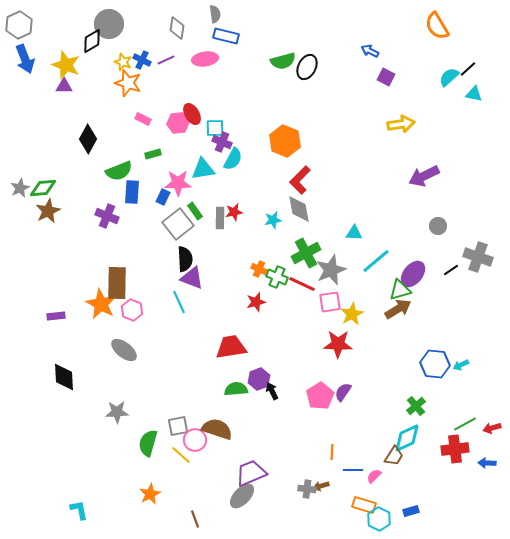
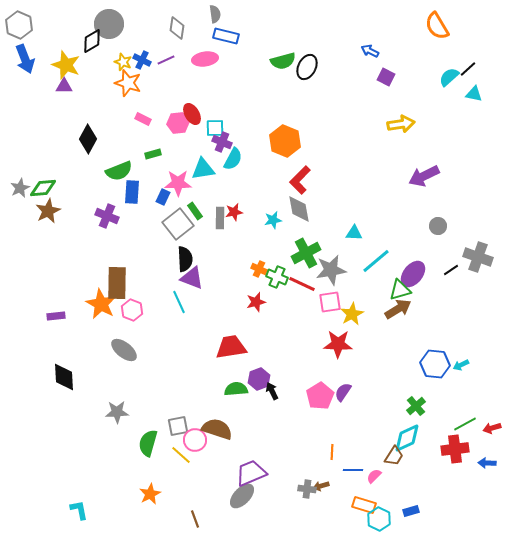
gray hexagon at (19, 25): rotated 12 degrees counterclockwise
gray star at (331, 270): rotated 12 degrees clockwise
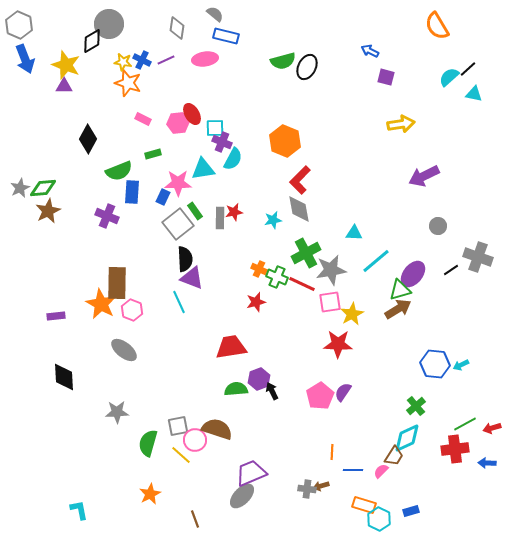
gray semicircle at (215, 14): rotated 42 degrees counterclockwise
yellow star at (123, 62): rotated 12 degrees counterclockwise
purple square at (386, 77): rotated 12 degrees counterclockwise
pink semicircle at (374, 476): moved 7 px right, 5 px up
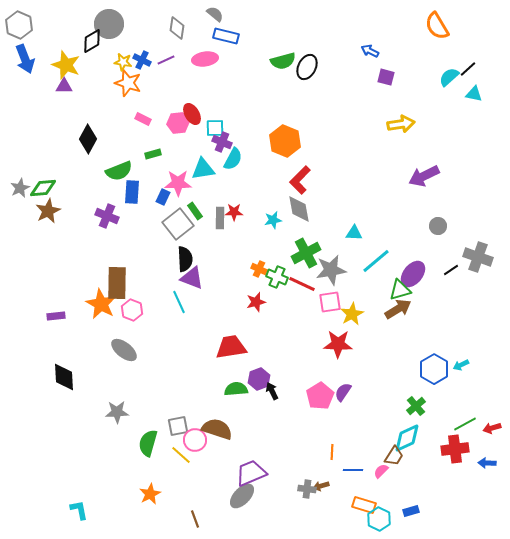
red star at (234, 212): rotated 12 degrees clockwise
blue hexagon at (435, 364): moved 1 px left, 5 px down; rotated 24 degrees clockwise
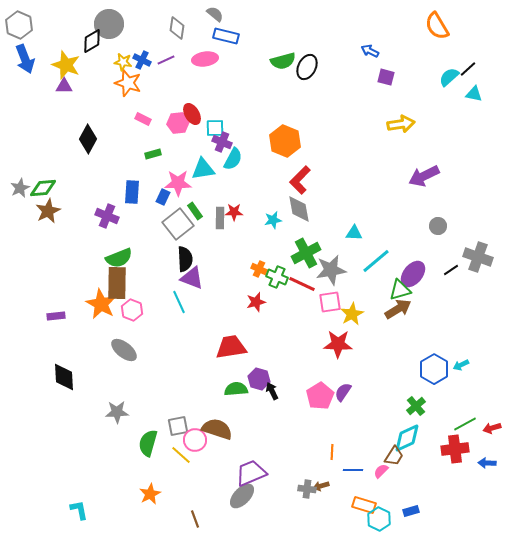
green semicircle at (119, 171): moved 87 px down
purple hexagon at (259, 379): rotated 25 degrees counterclockwise
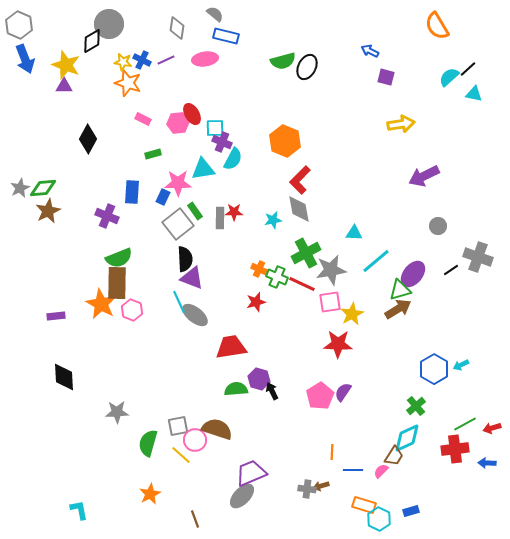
gray ellipse at (124, 350): moved 71 px right, 35 px up
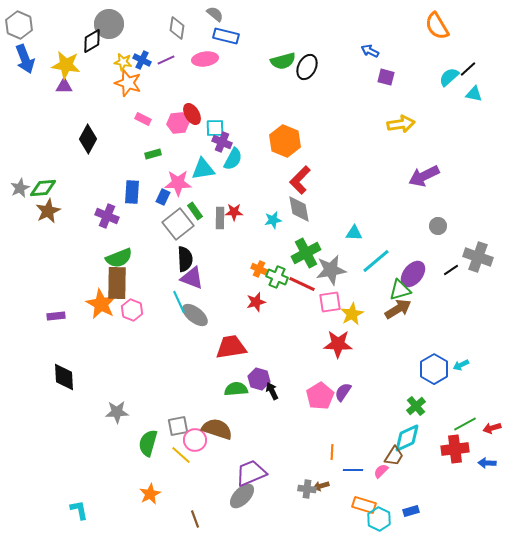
yellow star at (66, 65): rotated 12 degrees counterclockwise
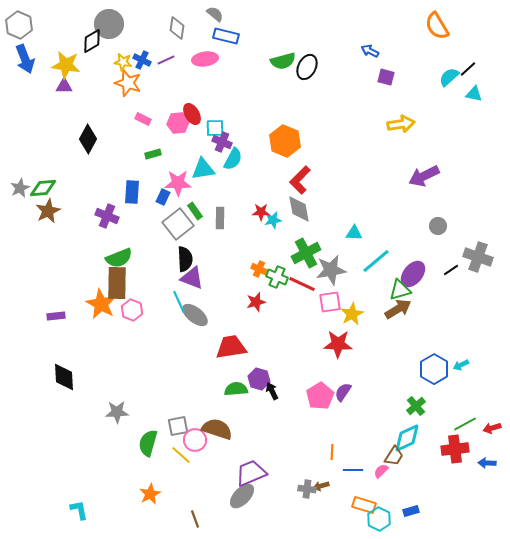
red star at (234, 212): moved 27 px right
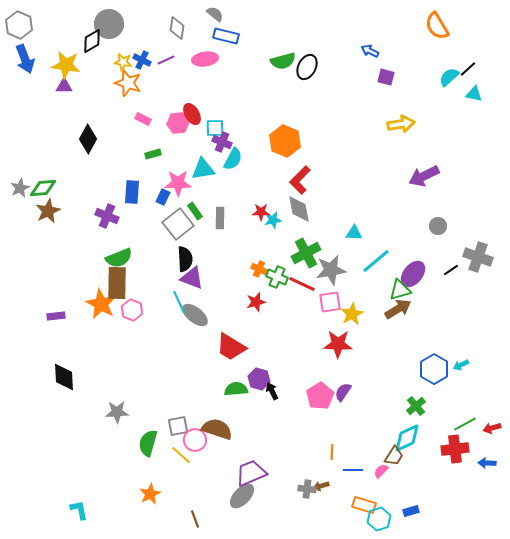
red trapezoid at (231, 347): rotated 140 degrees counterclockwise
cyan hexagon at (379, 519): rotated 15 degrees clockwise
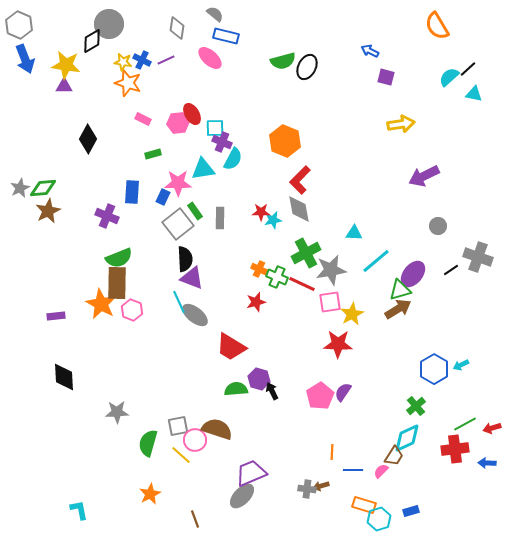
pink ellipse at (205, 59): moved 5 px right, 1 px up; rotated 50 degrees clockwise
